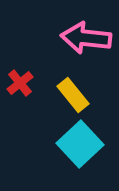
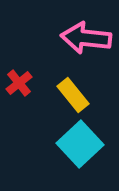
red cross: moved 1 px left
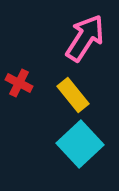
pink arrow: moved 1 px left; rotated 117 degrees clockwise
red cross: rotated 24 degrees counterclockwise
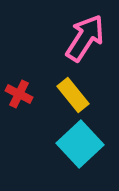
red cross: moved 11 px down
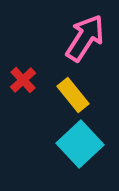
red cross: moved 4 px right, 14 px up; rotated 20 degrees clockwise
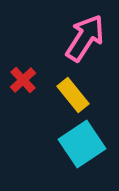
cyan square: moved 2 px right; rotated 9 degrees clockwise
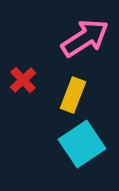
pink arrow: rotated 24 degrees clockwise
yellow rectangle: rotated 60 degrees clockwise
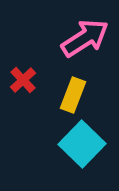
cyan square: rotated 12 degrees counterclockwise
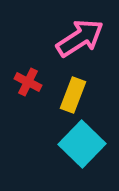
pink arrow: moved 5 px left
red cross: moved 5 px right, 2 px down; rotated 20 degrees counterclockwise
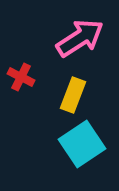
red cross: moved 7 px left, 5 px up
cyan square: rotated 12 degrees clockwise
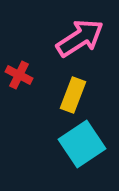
red cross: moved 2 px left, 2 px up
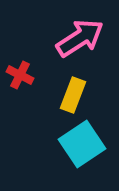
red cross: moved 1 px right
